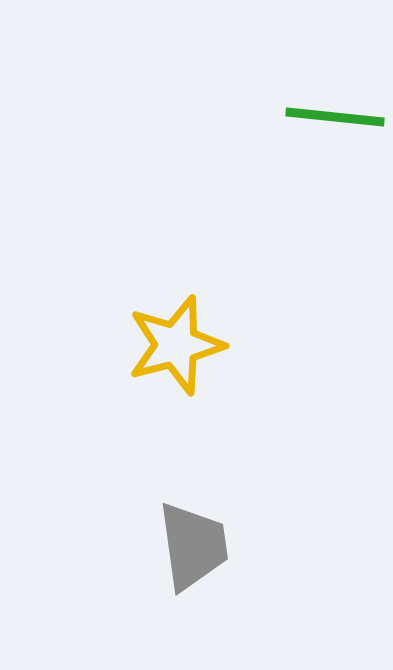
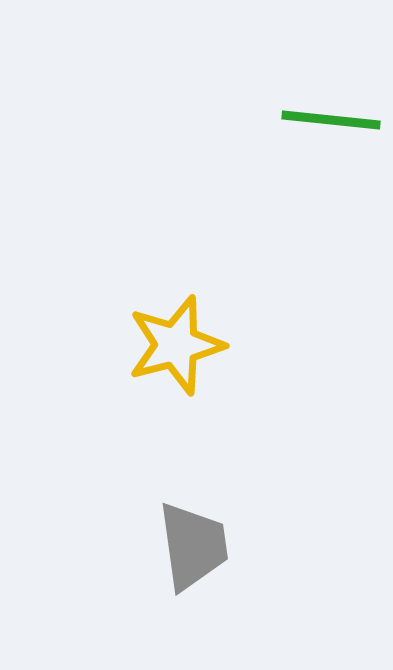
green line: moved 4 px left, 3 px down
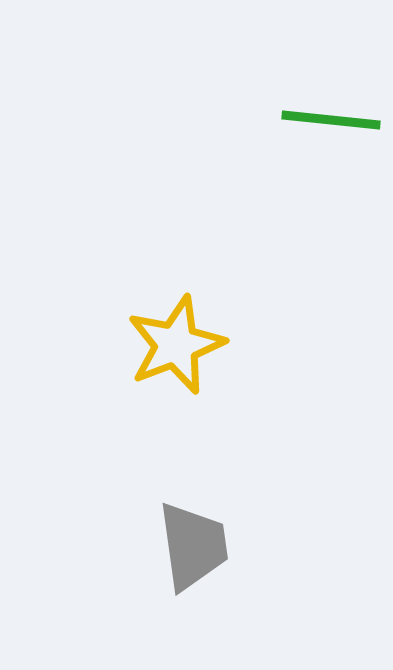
yellow star: rotated 6 degrees counterclockwise
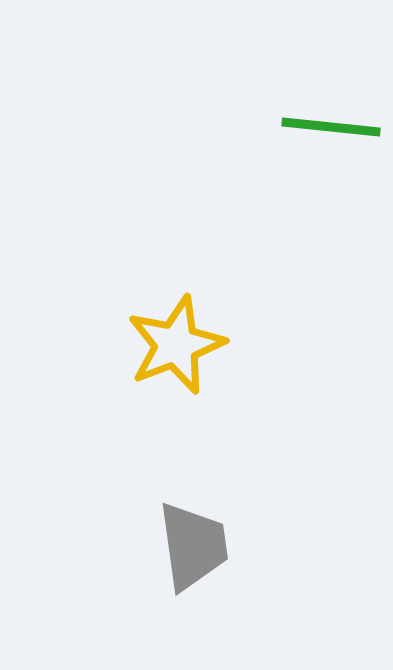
green line: moved 7 px down
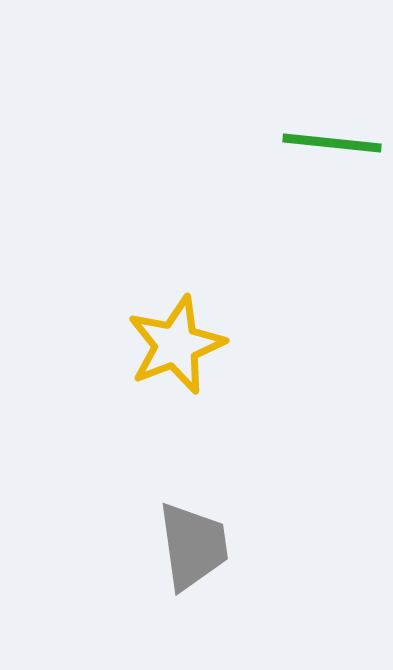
green line: moved 1 px right, 16 px down
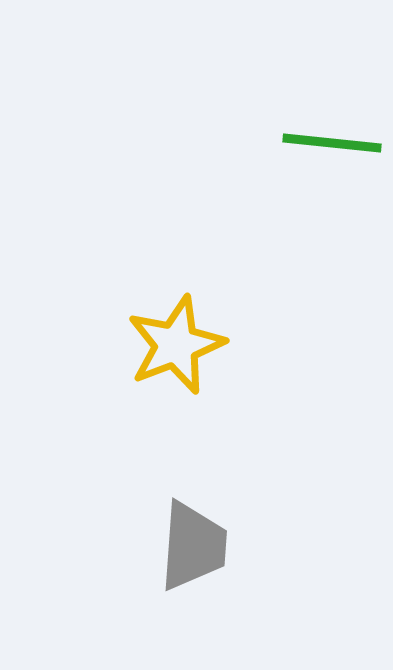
gray trapezoid: rotated 12 degrees clockwise
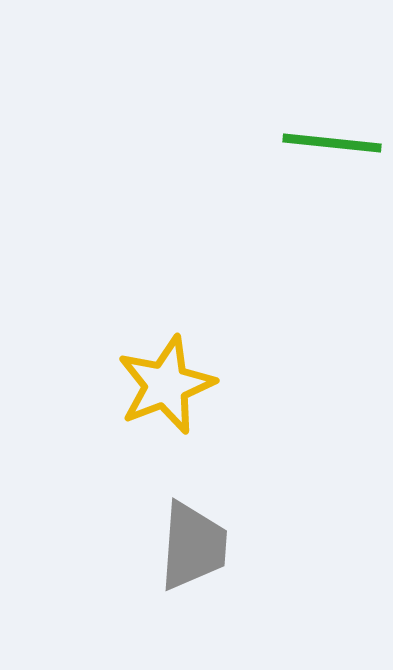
yellow star: moved 10 px left, 40 px down
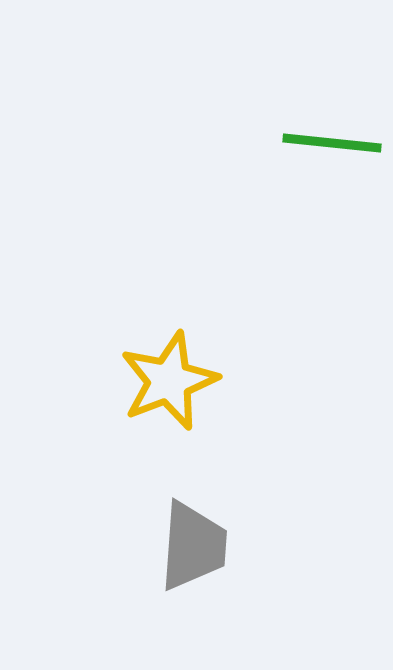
yellow star: moved 3 px right, 4 px up
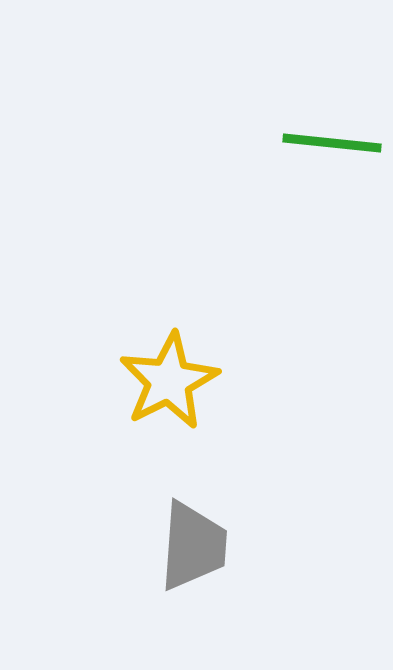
yellow star: rotated 6 degrees counterclockwise
